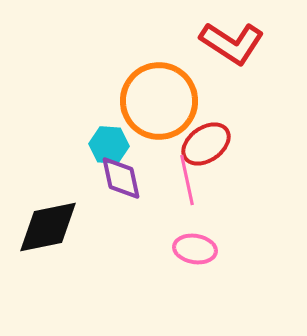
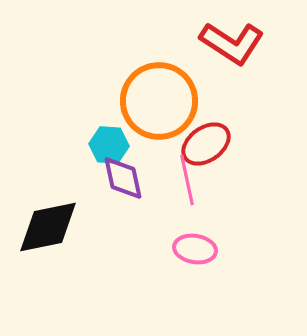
purple diamond: moved 2 px right
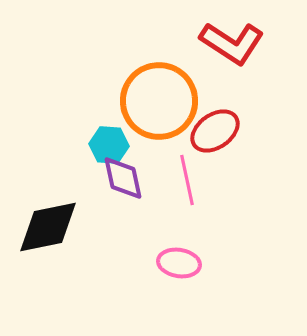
red ellipse: moved 9 px right, 13 px up
pink ellipse: moved 16 px left, 14 px down
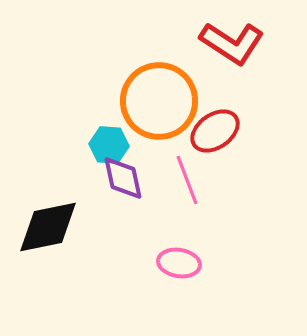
pink line: rotated 9 degrees counterclockwise
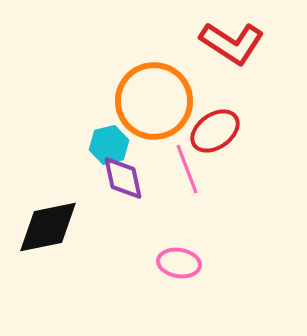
orange circle: moved 5 px left
cyan hexagon: rotated 18 degrees counterclockwise
pink line: moved 11 px up
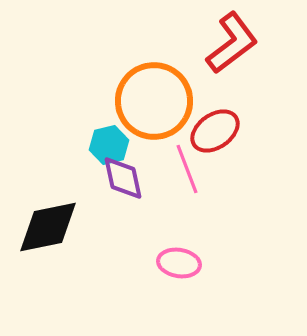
red L-shape: rotated 70 degrees counterclockwise
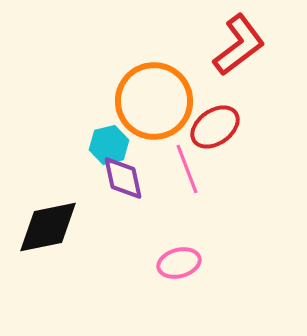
red L-shape: moved 7 px right, 2 px down
red ellipse: moved 4 px up
pink ellipse: rotated 24 degrees counterclockwise
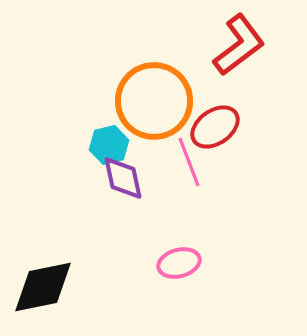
pink line: moved 2 px right, 7 px up
black diamond: moved 5 px left, 60 px down
